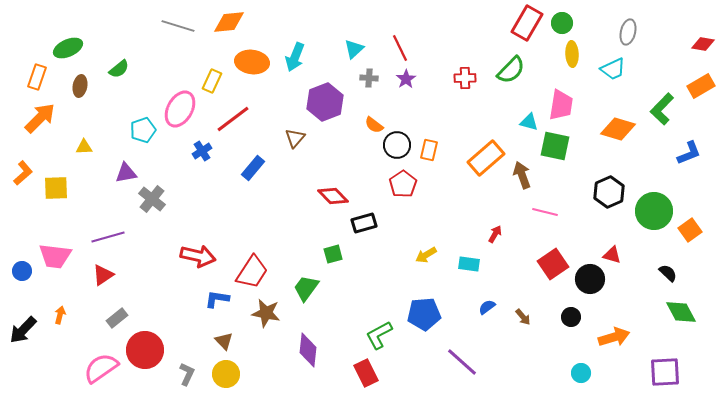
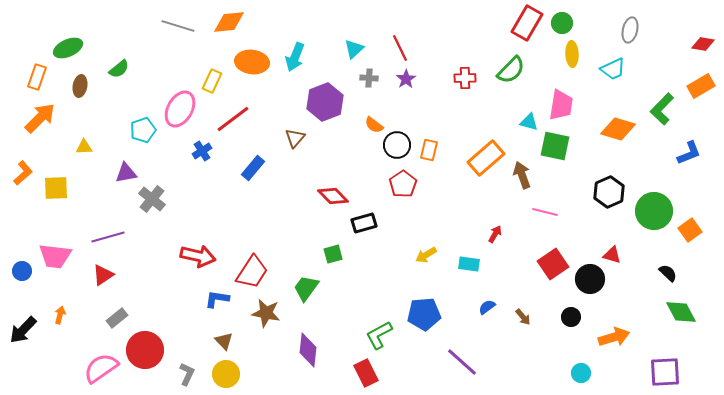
gray ellipse at (628, 32): moved 2 px right, 2 px up
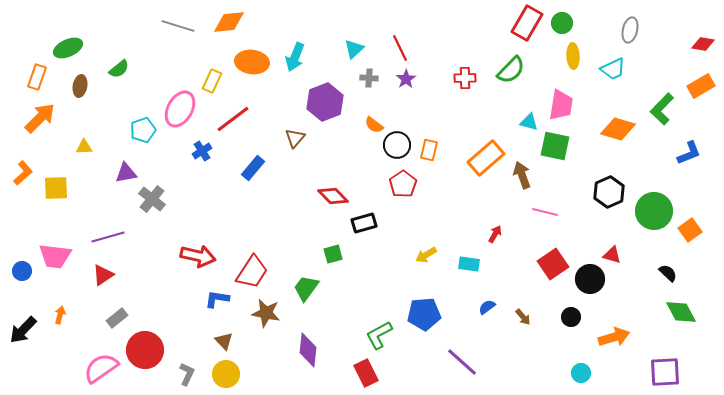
yellow ellipse at (572, 54): moved 1 px right, 2 px down
